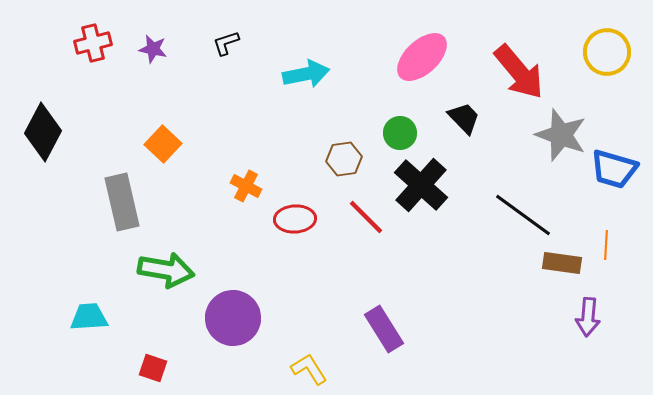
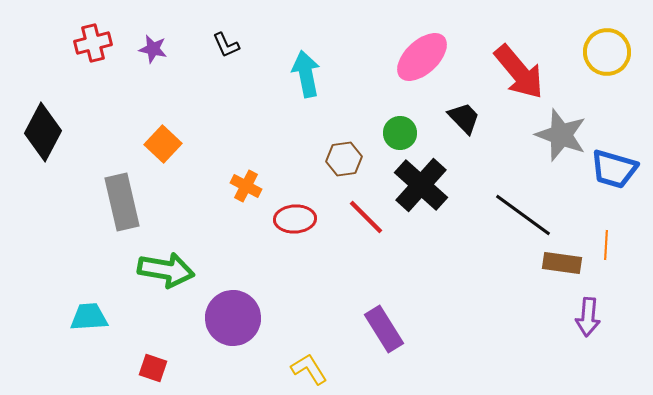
black L-shape: moved 2 px down; rotated 96 degrees counterclockwise
cyan arrow: rotated 90 degrees counterclockwise
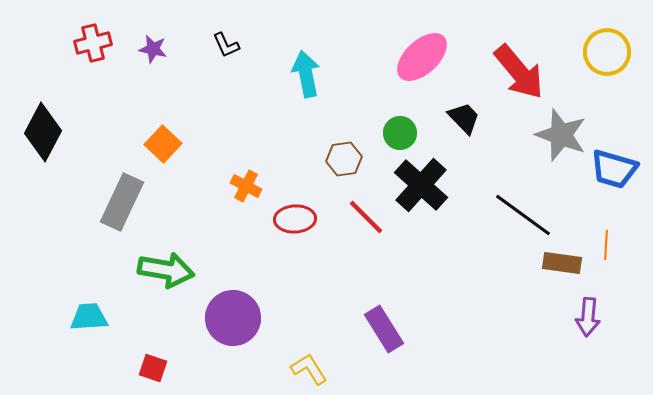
gray rectangle: rotated 38 degrees clockwise
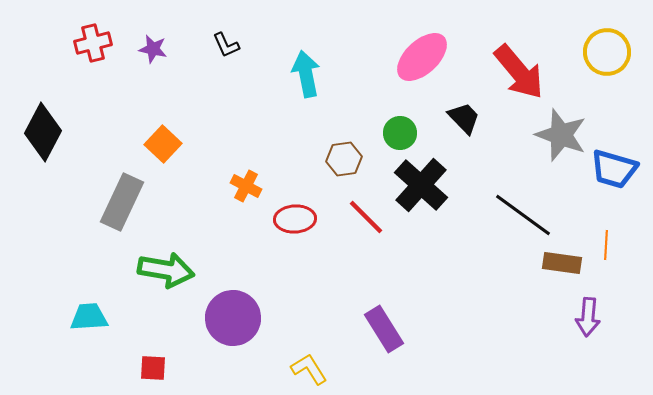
red square: rotated 16 degrees counterclockwise
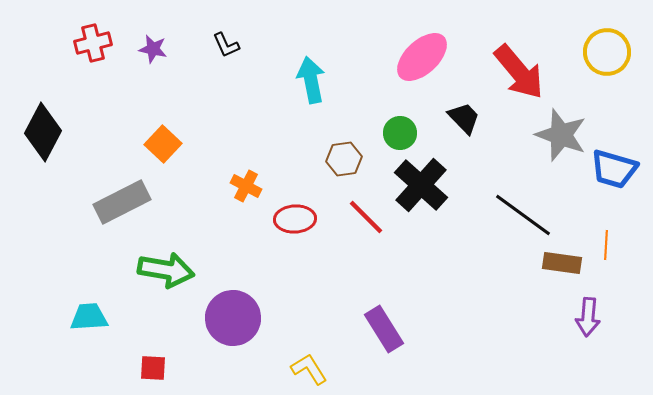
cyan arrow: moved 5 px right, 6 px down
gray rectangle: rotated 38 degrees clockwise
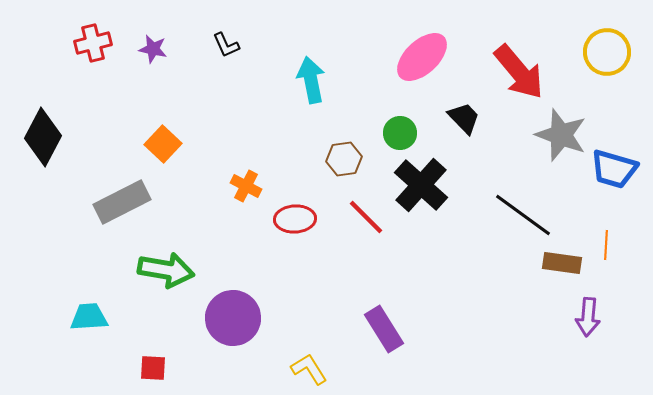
black diamond: moved 5 px down
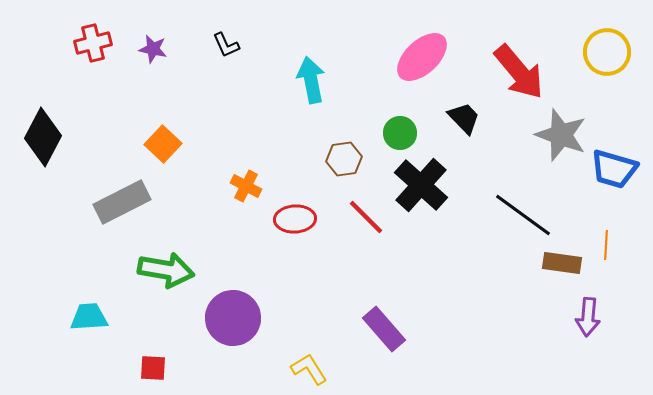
purple rectangle: rotated 9 degrees counterclockwise
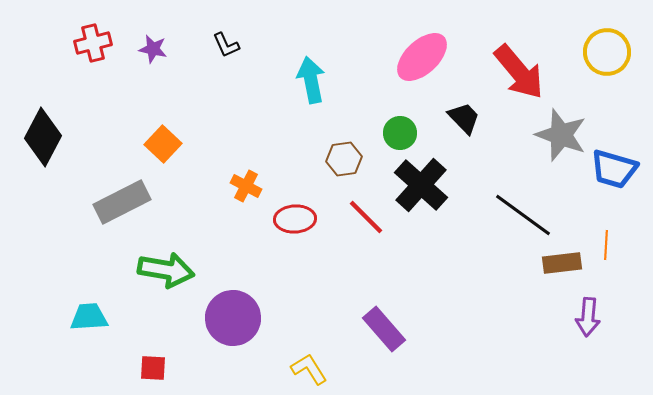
brown rectangle: rotated 15 degrees counterclockwise
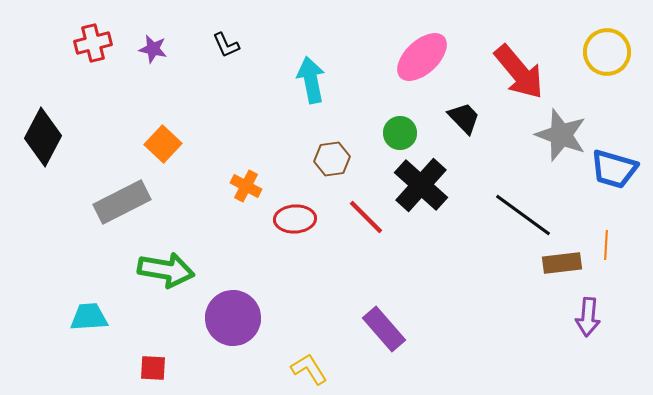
brown hexagon: moved 12 px left
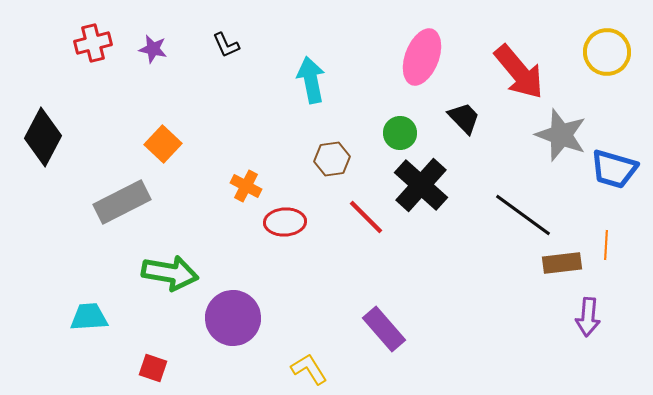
pink ellipse: rotated 26 degrees counterclockwise
red ellipse: moved 10 px left, 3 px down
green arrow: moved 4 px right, 3 px down
red square: rotated 16 degrees clockwise
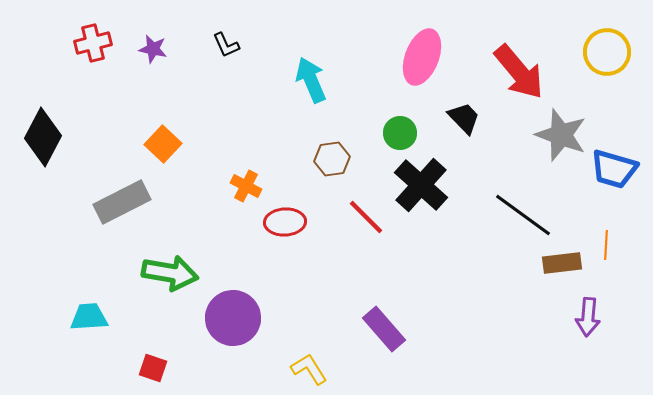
cyan arrow: rotated 12 degrees counterclockwise
